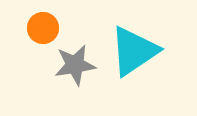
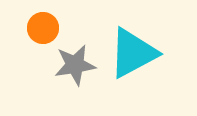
cyan triangle: moved 1 px left, 2 px down; rotated 6 degrees clockwise
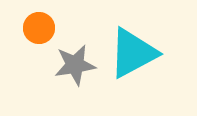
orange circle: moved 4 px left
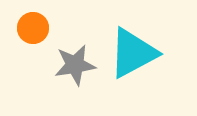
orange circle: moved 6 px left
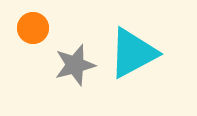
gray star: rotated 6 degrees counterclockwise
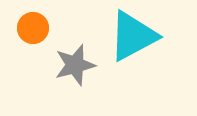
cyan triangle: moved 17 px up
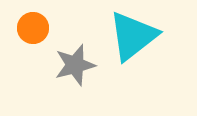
cyan triangle: rotated 10 degrees counterclockwise
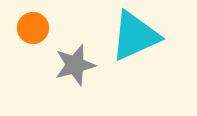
cyan triangle: moved 2 px right; rotated 14 degrees clockwise
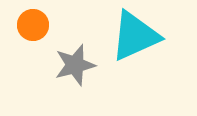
orange circle: moved 3 px up
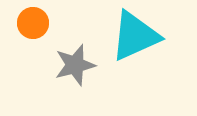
orange circle: moved 2 px up
